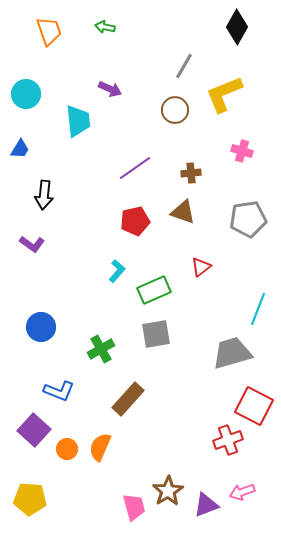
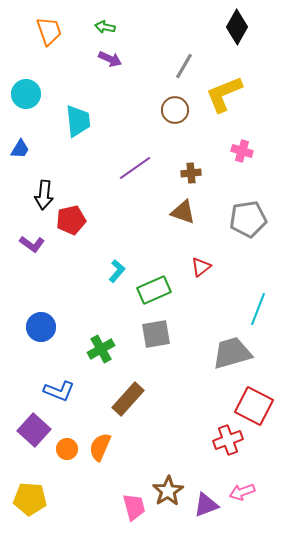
purple arrow: moved 30 px up
red pentagon: moved 64 px left, 1 px up
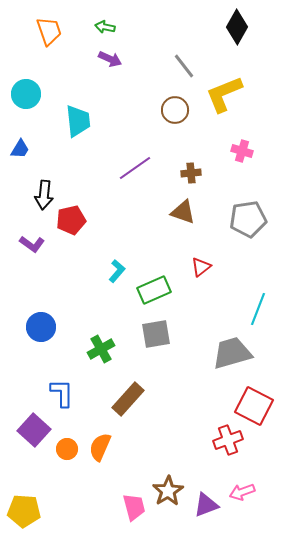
gray line: rotated 68 degrees counterclockwise
blue L-shape: moved 3 px right, 2 px down; rotated 112 degrees counterclockwise
yellow pentagon: moved 6 px left, 12 px down
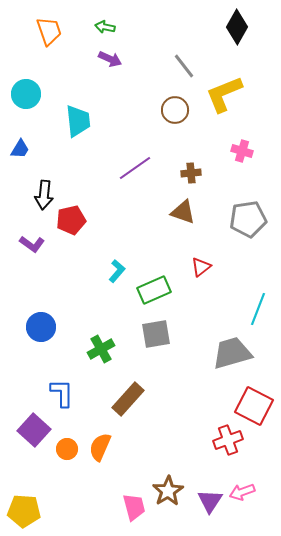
purple triangle: moved 4 px right, 4 px up; rotated 36 degrees counterclockwise
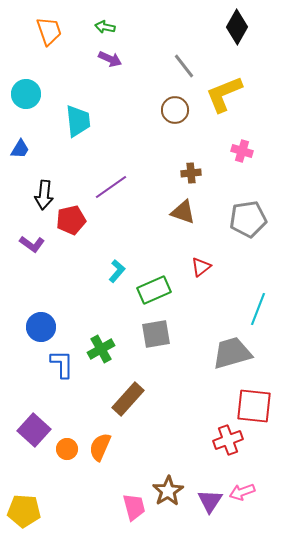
purple line: moved 24 px left, 19 px down
blue L-shape: moved 29 px up
red square: rotated 21 degrees counterclockwise
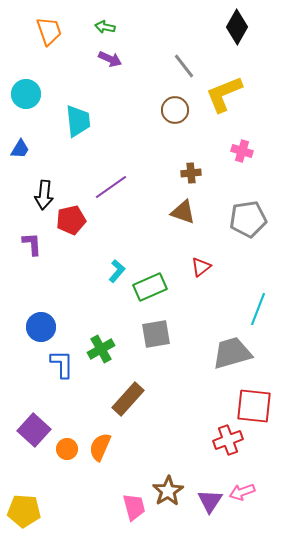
purple L-shape: rotated 130 degrees counterclockwise
green rectangle: moved 4 px left, 3 px up
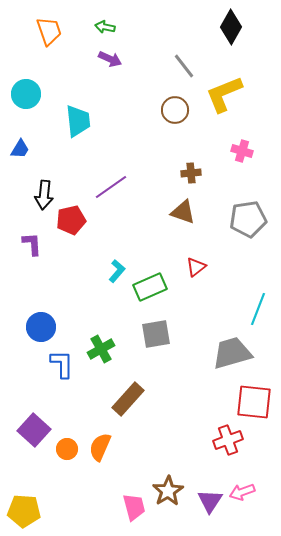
black diamond: moved 6 px left
red triangle: moved 5 px left
red square: moved 4 px up
